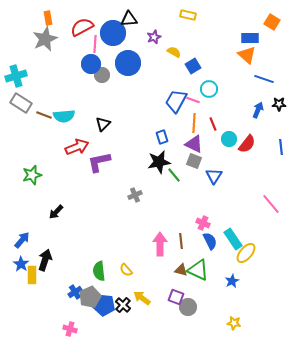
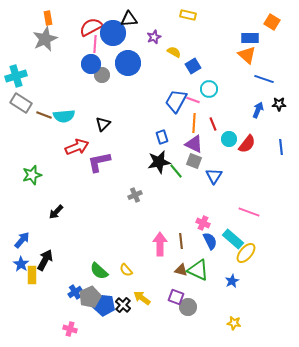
red semicircle at (82, 27): moved 9 px right
green line at (174, 175): moved 2 px right, 4 px up
pink line at (271, 204): moved 22 px left, 8 px down; rotated 30 degrees counterclockwise
cyan rectangle at (233, 239): rotated 15 degrees counterclockwise
black arrow at (45, 260): rotated 10 degrees clockwise
green semicircle at (99, 271): rotated 42 degrees counterclockwise
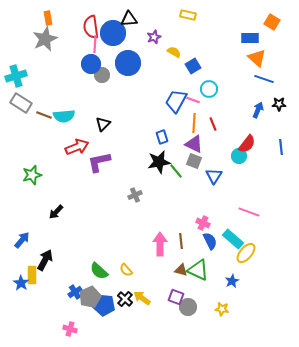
red semicircle at (91, 27): rotated 70 degrees counterclockwise
orange triangle at (247, 55): moved 10 px right, 3 px down
cyan circle at (229, 139): moved 10 px right, 17 px down
blue star at (21, 264): moved 19 px down
black cross at (123, 305): moved 2 px right, 6 px up
yellow star at (234, 323): moved 12 px left, 14 px up
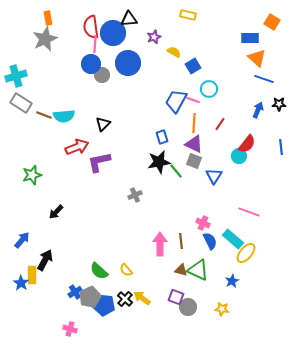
red line at (213, 124): moved 7 px right; rotated 56 degrees clockwise
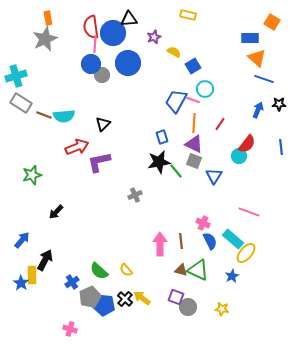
cyan circle at (209, 89): moved 4 px left
blue star at (232, 281): moved 5 px up
blue cross at (75, 292): moved 3 px left, 10 px up
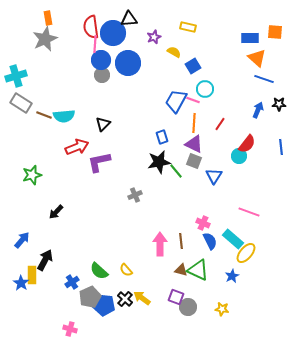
yellow rectangle at (188, 15): moved 12 px down
orange square at (272, 22): moved 3 px right, 10 px down; rotated 28 degrees counterclockwise
blue circle at (91, 64): moved 10 px right, 4 px up
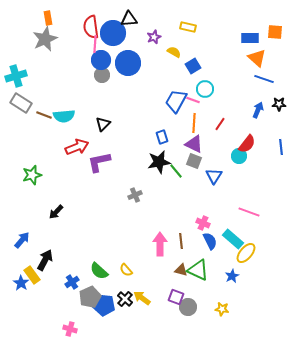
yellow rectangle at (32, 275): rotated 36 degrees counterclockwise
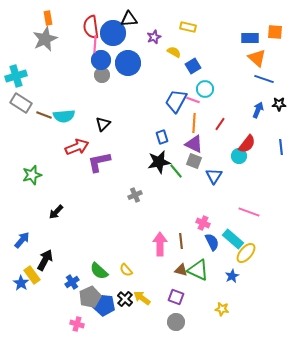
blue semicircle at (210, 241): moved 2 px right, 1 px down
gray circle at (188, 307): moved 12 px left, 15 px down
pink cross at (70, 329): moved 7 px right, 5 px up
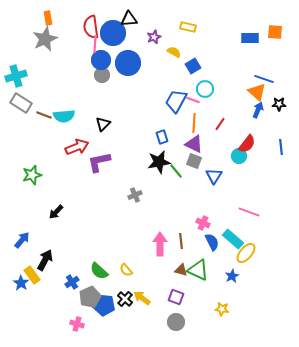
orange triangle at (257, 58): moved 34 px down
